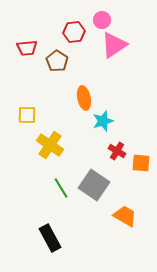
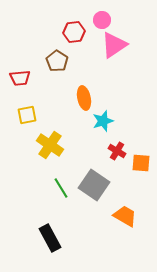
red trapezoid: moved 7 px left, 30 px down
yellow square: rotated 12 degrees counterclockwise
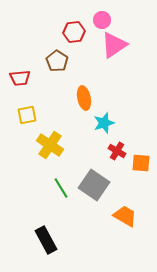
cyan star: moved 1 px right, 2 px down
black rectangle: moved 4 px left, 2 px down
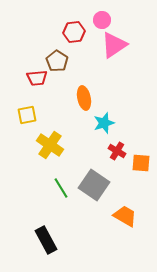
red trapezoid: moved 17 px right
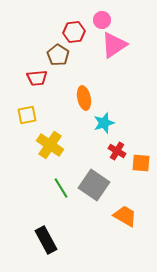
brown pentagon: moved 1 px right, 6 px up
